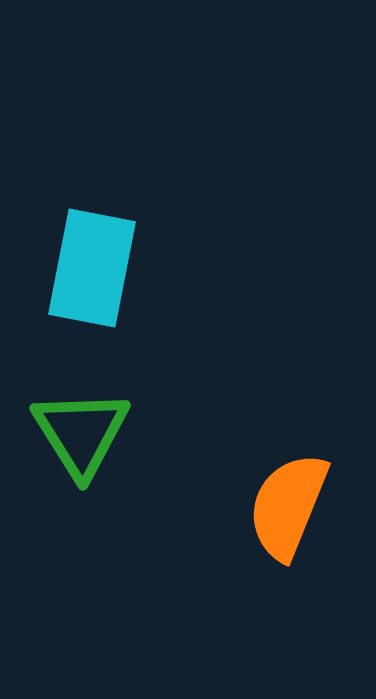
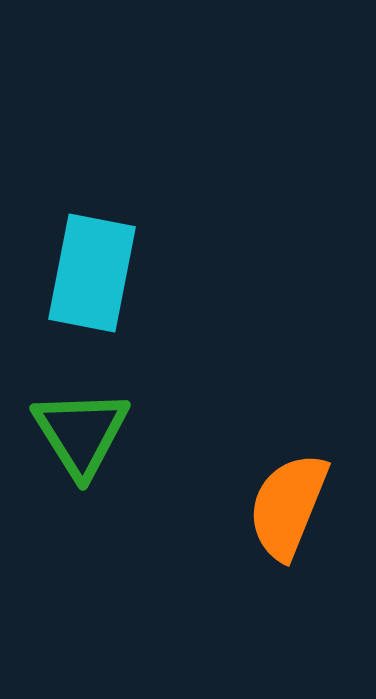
cyan rectangle: moved 5 px down
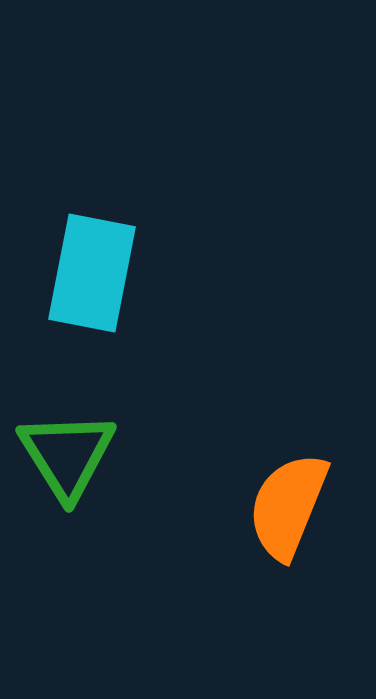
green triangle: moved 14 px left, 22 px down
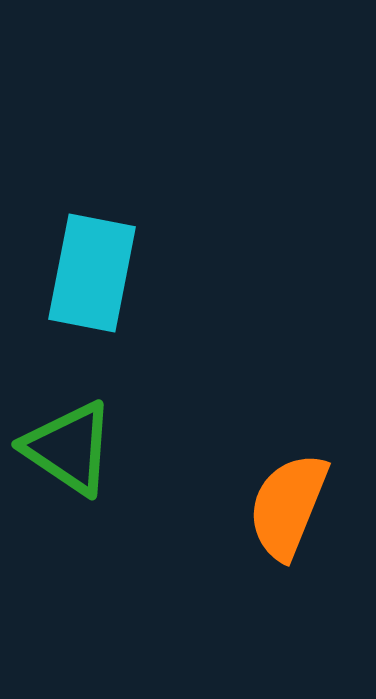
green triangle: moved 2 px right, 7 px up; rotated 24 degrees counterclockwise
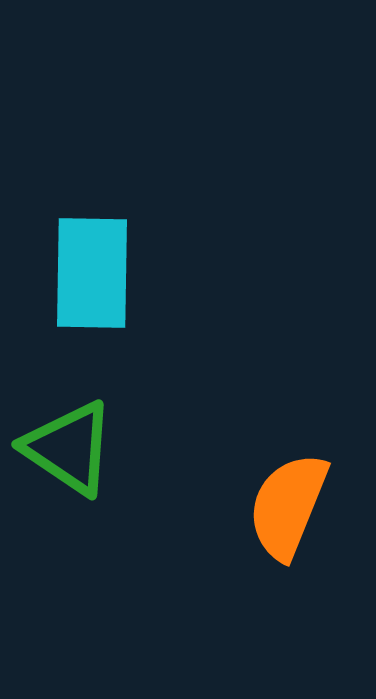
cyan rectangle: rotated 10 degrees counterclockwise
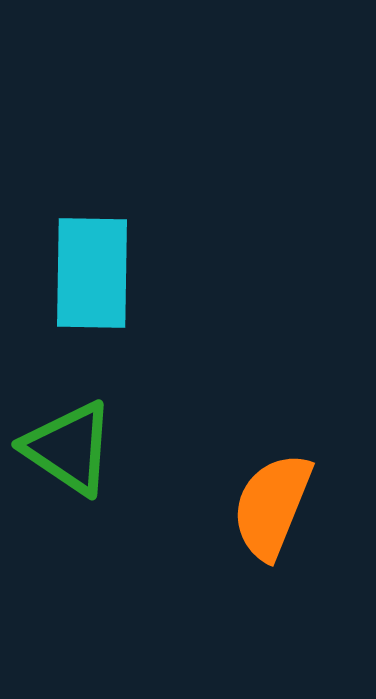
orange semicircle: moved 16 px left
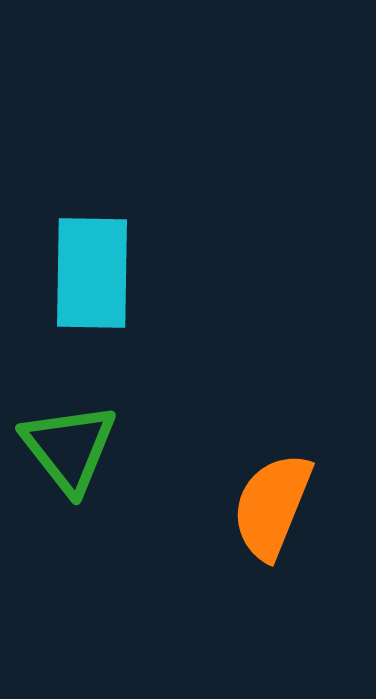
green triangle: rotated 18 degrees clockwise
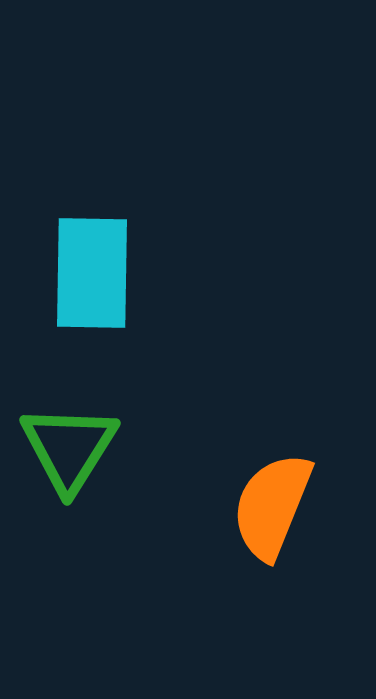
green triangle: rotated 10 degrees clockwise
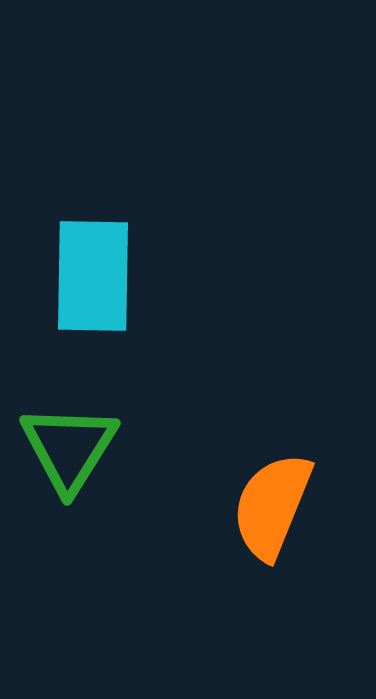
cyan rectangle: moved 1 px right, 3 px down
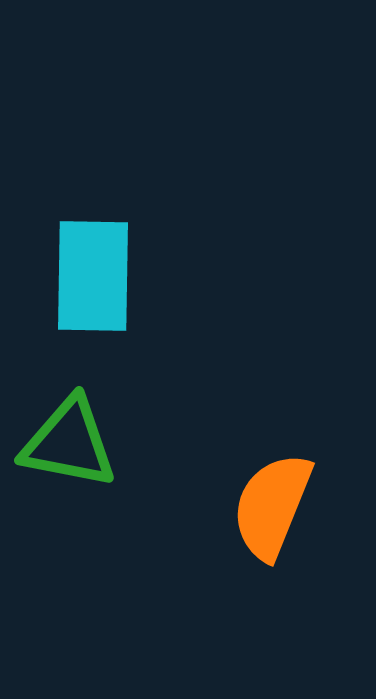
green triangle: moved 5 px up; rotated 51 degrees counterclockwise
